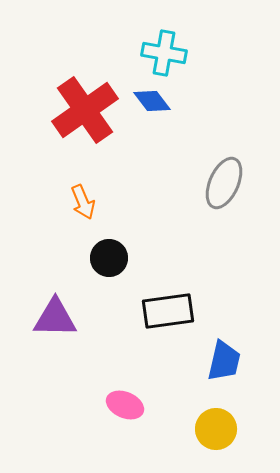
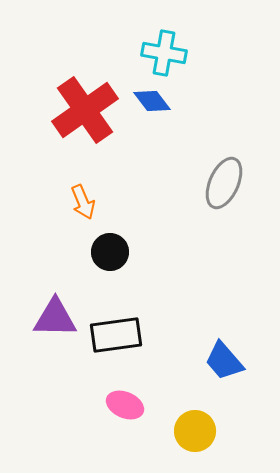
black circle: moved 1 px right, 6 px up
black rectangle: moved 52 px left, 24 px down
blue trapezoid: rotated 126 degrees clockwise
yellow circle: moved 21 px left, 2 px down
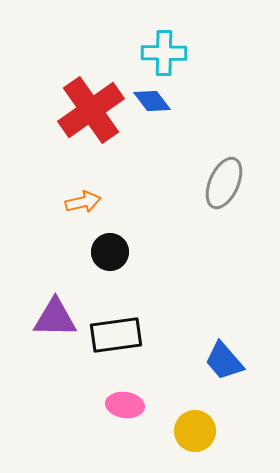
cyan cross: rotated 9 degrees counterclockwise
red cross: moved 6 px right
orange arrow: rotated 80 degrees counterclockwise
pink ellipse: rotated 15 degrees counterclockwise
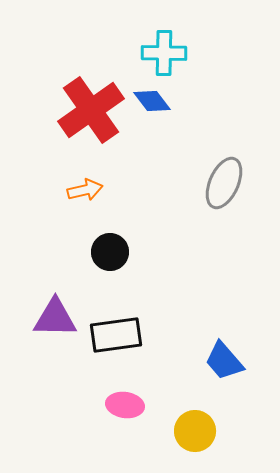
orange arrow: moved 2 px right, 12 px up
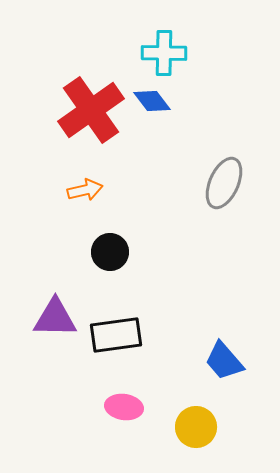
pink ellipse: moved 1 px left, 2 px down
yellow circle: moved 1 px right, 4 px up
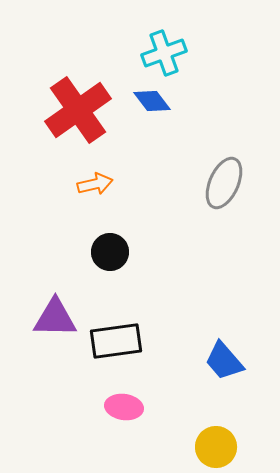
cyan cross: rotated 21 degrees counterclockwise
red cross: moved 13 px left
orange arrow: moved 10 px right, 6 px up
black rectangle: moved 6 px down
yellow circle: moved 20 px right, 20 px down
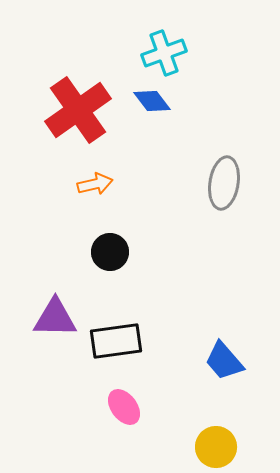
gray ellipse: rotated 15 degrees counterclockwise
pink ellipse: rotated 45 degrees clockwise
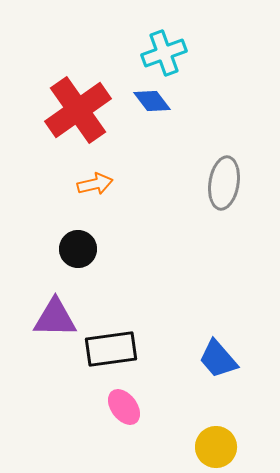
black circle: moved 32 px left, 3 px up
black rectangle: moved 5 px left, 8 px down
blue trapezoid: moved 6 px left, 2 px up
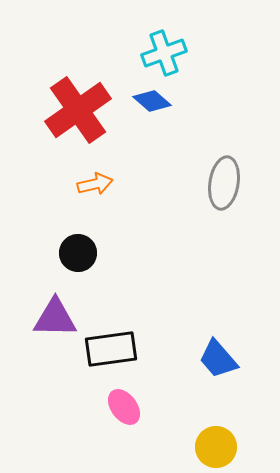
blue diamond: rotated 12 degrees counterclockwise
black circle: moved 4 px down
